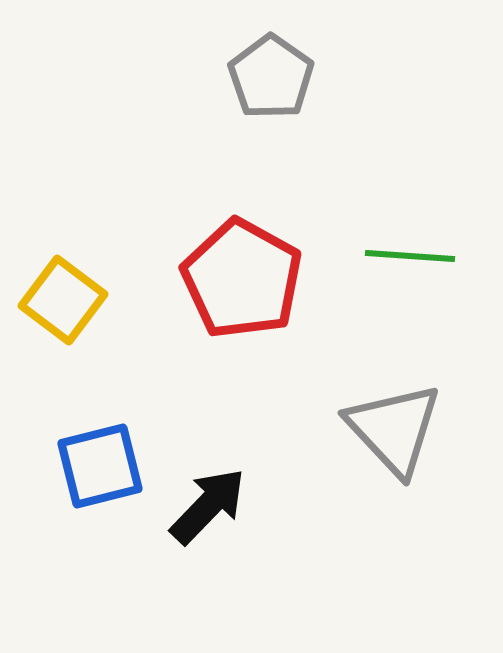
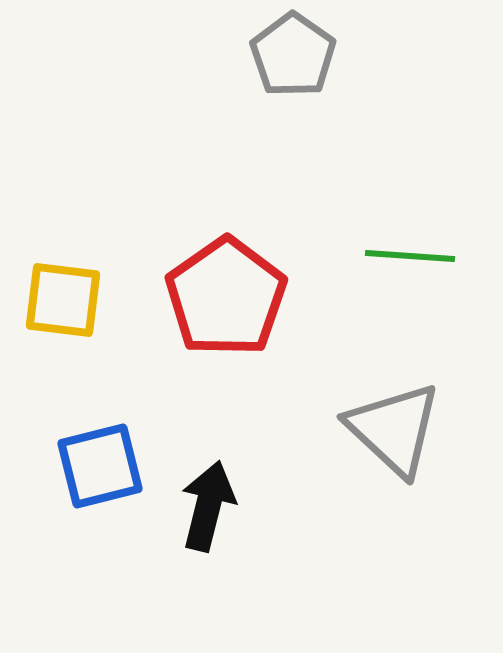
gray pentagon: moved 22 px right, 22 px up
red pentagon: moved 16 px left, 18 px down; rotated 8 degrees clockwise
yellow square: rotated 30 degrees counterclockwise
gray triangle: rotated 4 degrees counterclockwise
black arrow: rotated 30 degrees counterclockwise
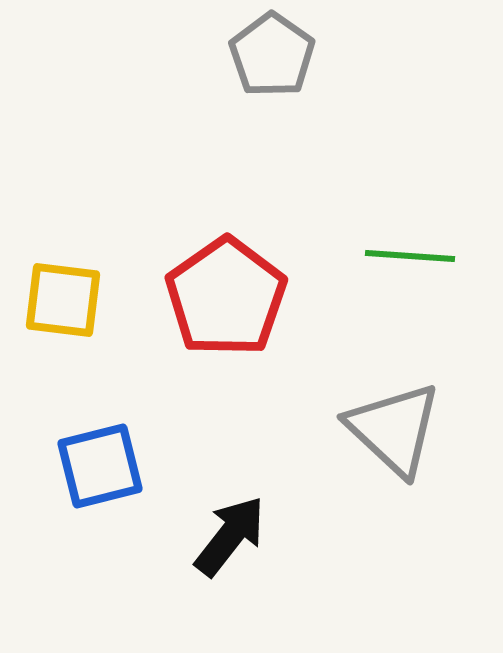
gray pentagon: moved 21 px left
black arrow: moved 22 px right, 30 px down; rotated 24 degrees clockwise
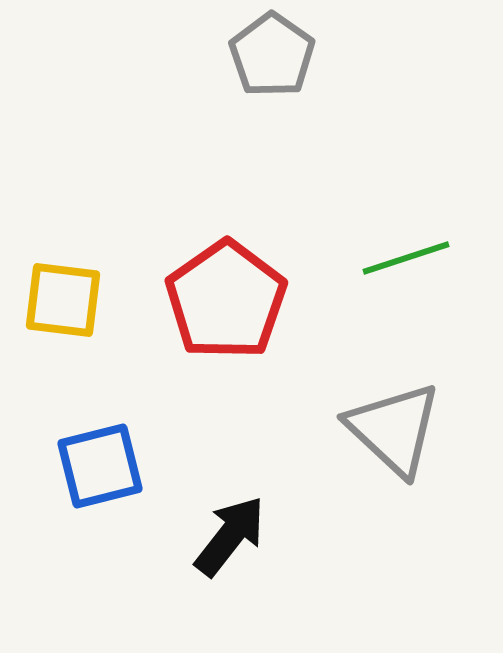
green line: moved 4 px left, 2 px down; rotated 22 degrees counterclockwise
red pentagon: moved 3 px down
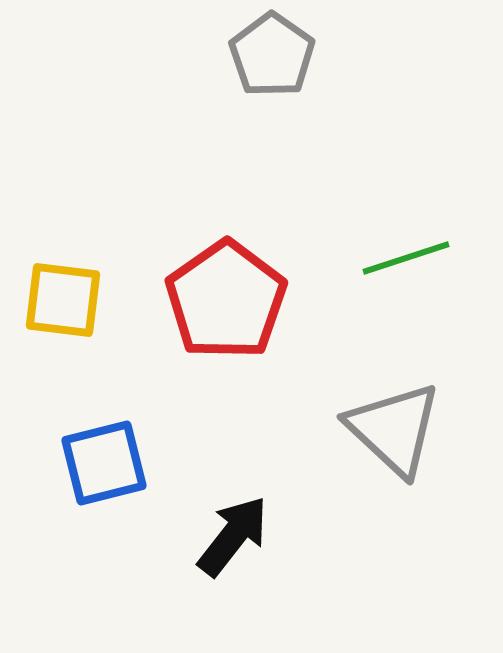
blue square: moved 4 px right, 3 px up
black arrow: moved 3 px right
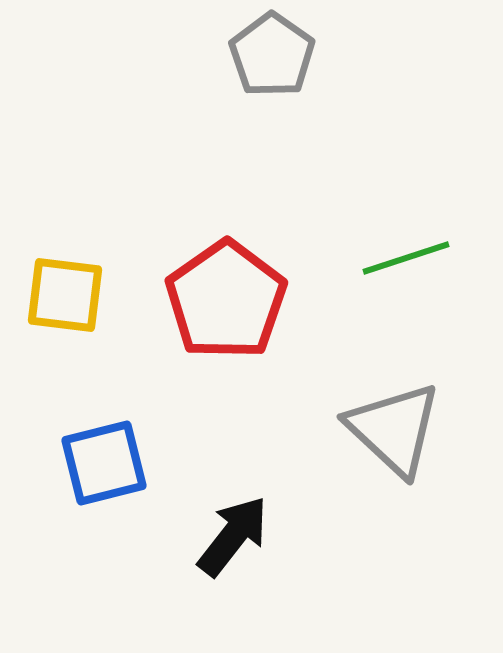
yellow square: moved 2 px right, 5 px up
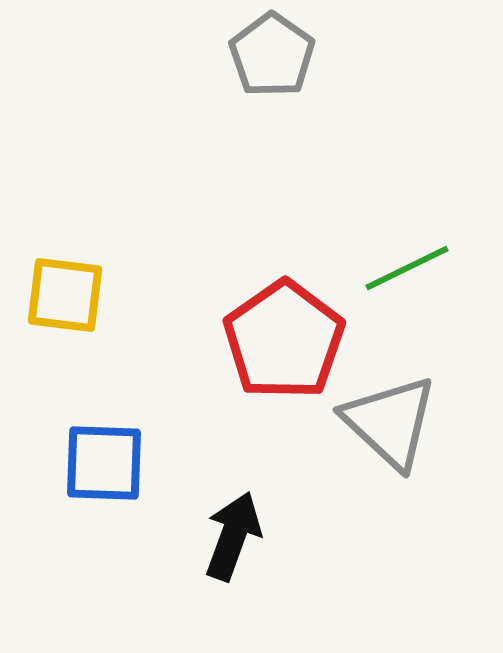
green line: moved 1 px right, 10 px down; rotated 8 degrees counterclockwise
red pentagon: moved 58 px right, 40 px down
gray triangle: moved 4 px left, 7 px up
blue square: rotated 16 degrees clockwise
black arrow: rotated 18 degrees counterclockwise
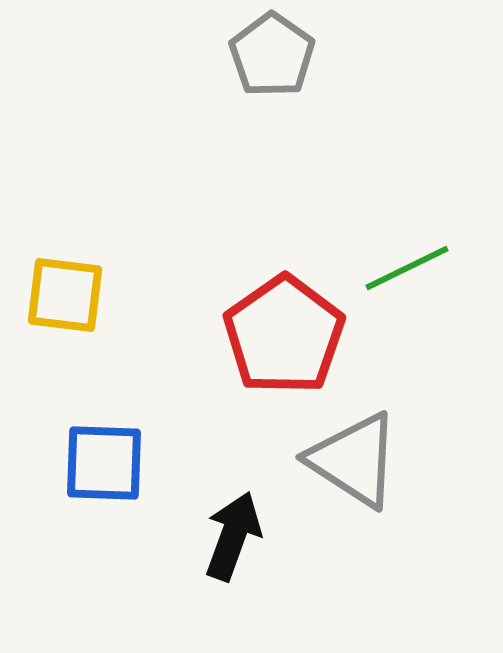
red pentagon: moved 5 px up
gray triangle: moved 36 px left, 38 px down; rotated 10 degrees counterclockwise
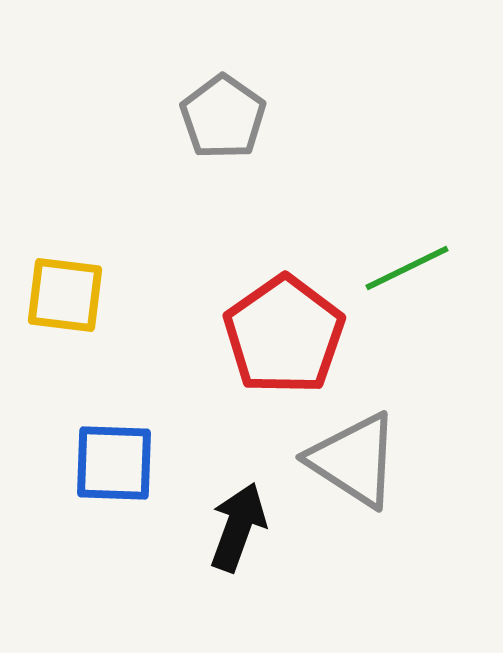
gray pentagon: moved 49 px left, 62 px down
blue square: moved 10 px right
black arrow: moved 5 px right, 9 px up
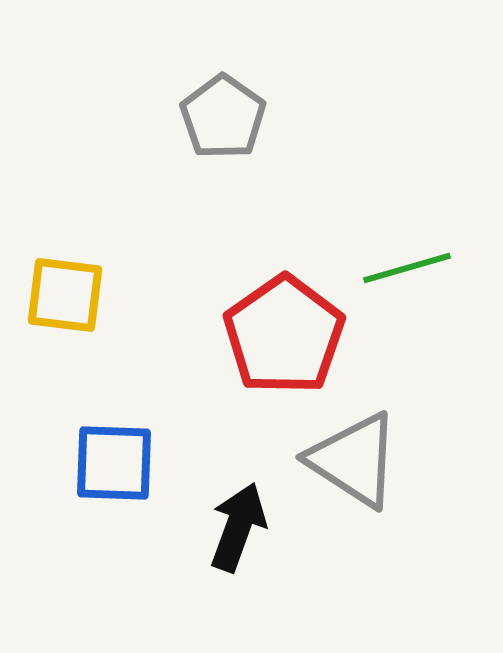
green line: rotated 10 degrees clockwise
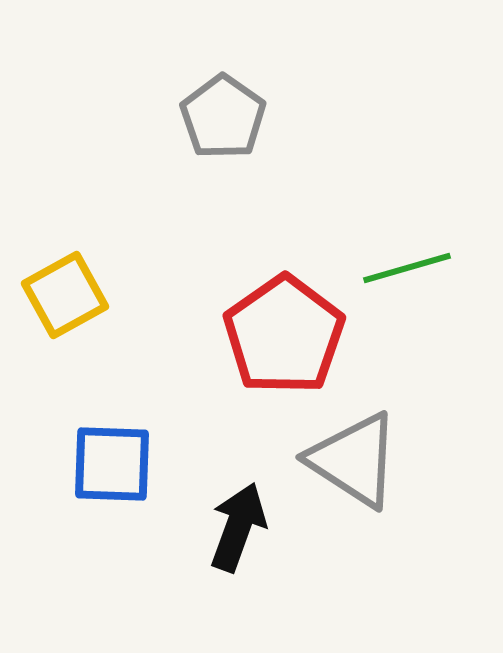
yellow square: rotated 36 degrees counterclockwise
blue square: moved 2 px left, 1 px down
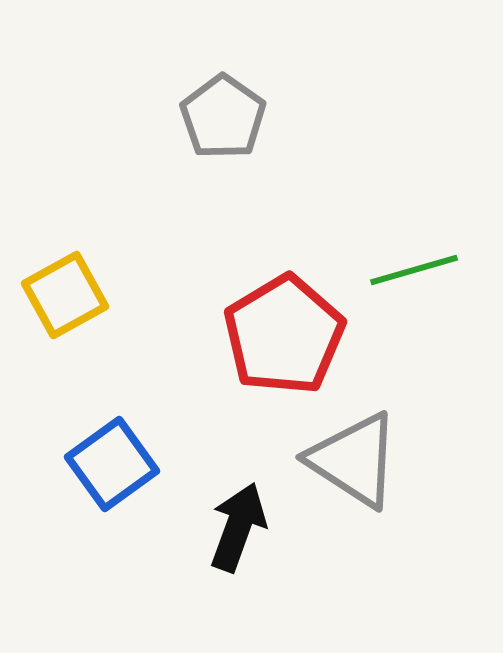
green line: moved 7 px right, 2 px down
red pentagon: rotated 4 degrees clockwise
blue square: rotated 38 degrees counterclockwise
